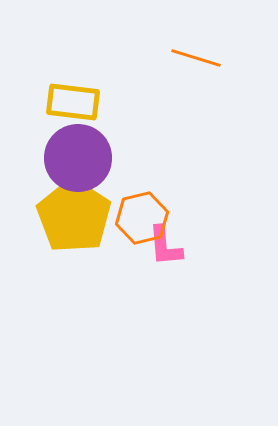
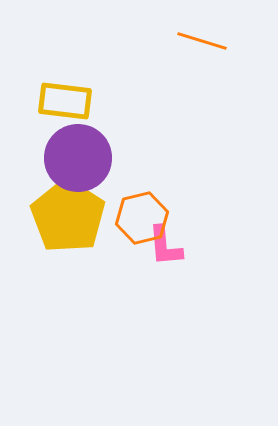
orange line: moved 6 px right, 17 px up
yellow rectangle: moved 8 px left, 1 px up
yellow pentagon: moved 6 px left
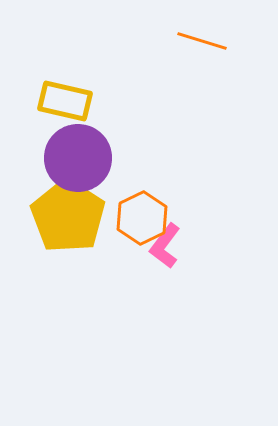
yellow rectangle: rotated 6 degrees clockwise
orange hexagon: rotated 12 degrees counterclockwise
pink L-shape: rotated 42 degrees clockwise
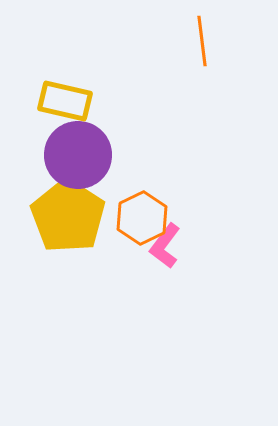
orange line: rotated 66 degrees clockwise
purple circle: moved 3 px up
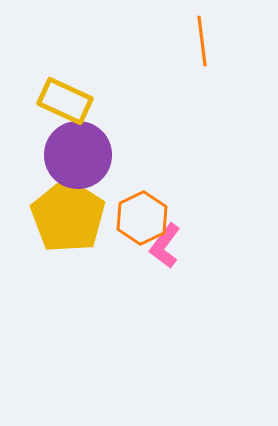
yellow rectangle: rotated 12 degrees clockwise
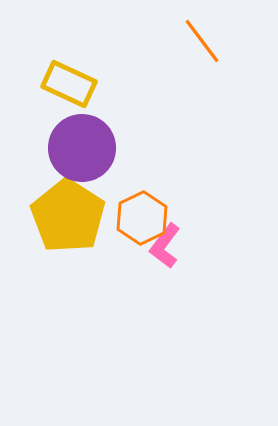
orange line: rotated 30 degrees counterclockwise
yellow rectangle: moved 4 px right, 17 px up
purple circle: moved 4 px right, 7 px up
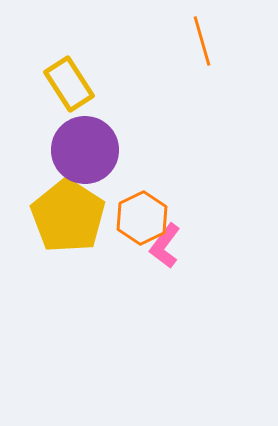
orange line: rotated 21 degrees clockwise
yellow rectangle: rotated 32 degrees clockwise
purple circle: moved 3 px right, 2 px down
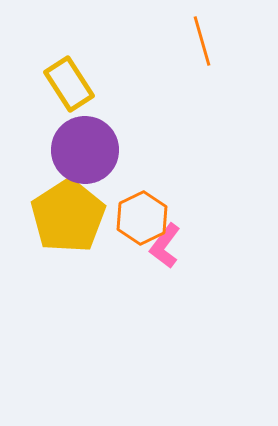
yellow pentagon: rotated 6 degrees clockwise
